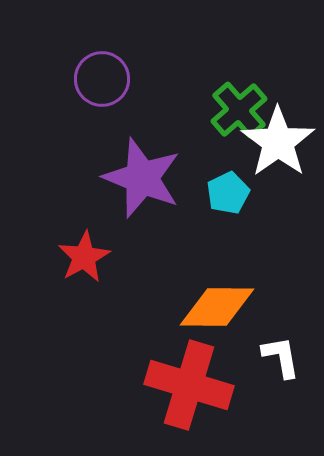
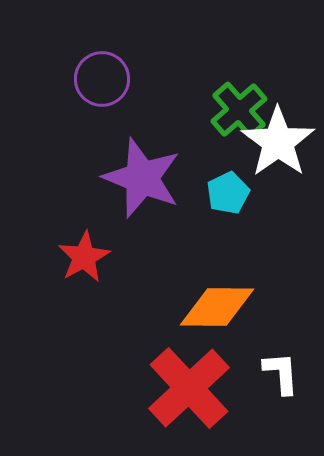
white L-shape: moved 16 px down; rotated 6 degrees clockwise
red cross: moved 3 px down; rotated 30 degrees clockwise
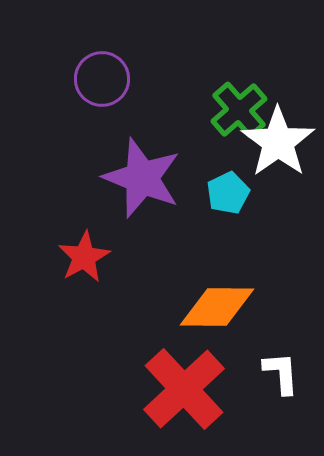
red cross: moved 5 px left, 1 px down
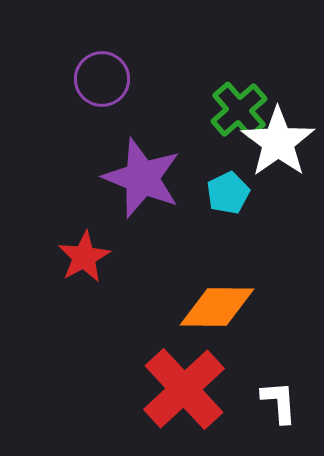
white L-shape: moved 2 px left, 29 px down
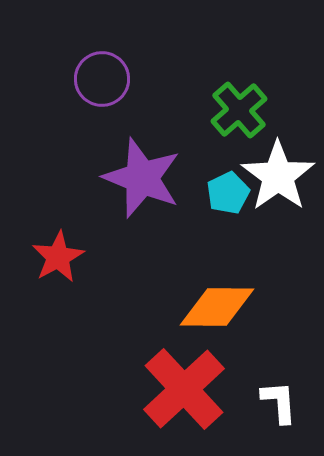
white star: moved 34 px down
red star: moved 26 px left
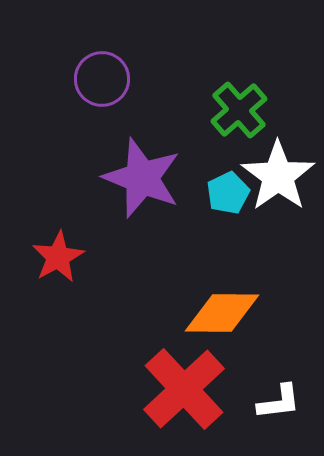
orange diamond: moved 5 px right, 6 px down
white L-shape: rotated 87 degrees clockwise
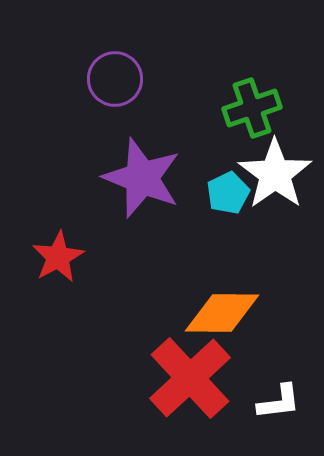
purple circle: moved 13 px right
green cross: moved 13 px right, 2 px up; rotated 22 degrees clockwise
white star: moved 3 px left, 2 px up
red cross: moved 6 px right, 11 px up
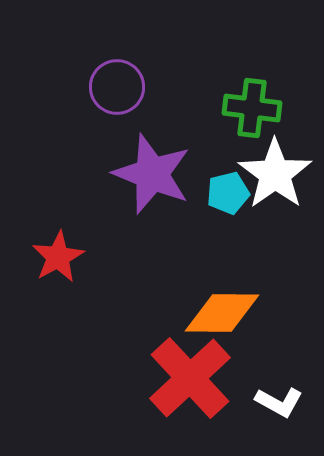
purple circle: moved 2 px right, 8 px down
green cross: rotated 26 degrees clockwise
purple star: moved 10 px right, 4 px up
cyan pentagon: rotated 12 degrees clockwise
white L-shape: rotated 36 degrees clockwise
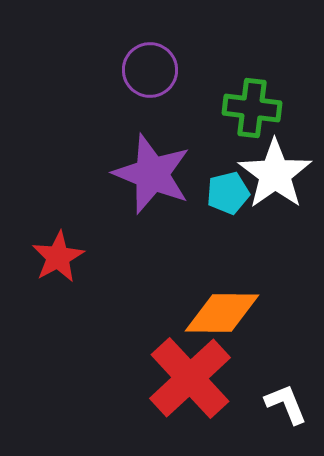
purple circle: moved 33 px right, 17 px up
white L-shape: moved 7 px right, 2 px down; rotated 141 degrees counterclockwise
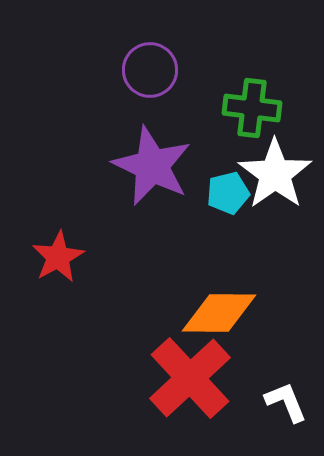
purple star: moved 8 px up; rotated 4 degrees clockwise
orange diamond: moved 3 px left
white L-shape: moved 2 px up
